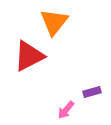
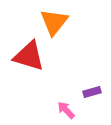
red triangle: rotated 44 degrees clockwise
pink arrow: rotated 96 degrees clockwise
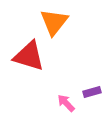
pink arrow: moved 7 px up
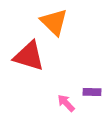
orange triangle: rotated 24 degrees counterclockwise
purple rectangle: rotated 18 degrees clockwise
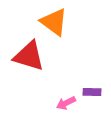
orange triangle: rotated 8 degrees counterclockwise
pink arrow: rotated 72 degrees counterclockwise
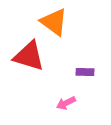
purple rectangle: moved 7 px left, 20 px up
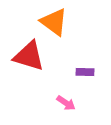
pink arrow: rotated 120 degrees counterclockwise
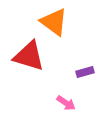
purple rectangle: rotated 18 degrees counterclockwise
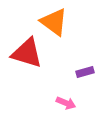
red triangle: moved 2 px left, 3 px up
pink arrow: rotated 12 degrees counterclockwise
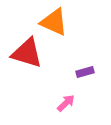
orange triangle: rotated 12 degrees counterclockwise
pink arrow: rotated 66 degrees counterclockwise
